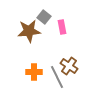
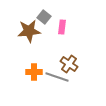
pink rectangle: rotated 16 degrees clockwise
brown cross: moved 2 px up
gray line: rotated 45 degrees counterclockwise
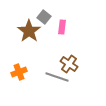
brown star: rotated 30 degrees counterclockwise
orange cross: moved 15 px left; rotated 21 degrees counterclockwise
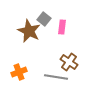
gray square: moved 2 px down
brown star: rotated 10 degrees counterclockwise
brown cross: moved 2 px up
gray line: moved 1 px left; rotated 10 degrees counterclockwise
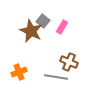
gray square: moved 1 px left, 2 px down
pink rectangle: rotated 24 degrees clockwise
brown star: moved 2 px right
brown cross: rotated 12 degrees counterclockwise
